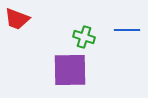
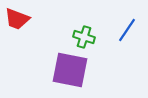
blue line: rotated 55 degrees counterclockwise
purple square: rotated 12 degrees clockwise
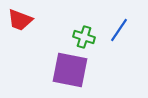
red trapezoid: moved 3 px right, 1 px down
blue line: moved 8 px left
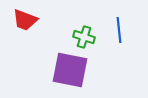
red trapezoid: moved 5 px right
blue line: rotated 40 degrees counterclockwise
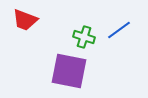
blue line: rotated 60 degrees clockwise
purple square: moved 1 px left, 1 px down
